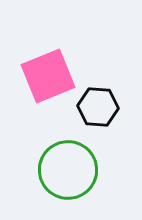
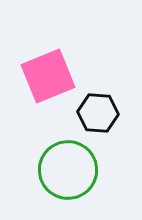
black hexagon: moved 6 px down
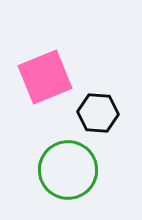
pink square: moved 3 px left, 1 px down
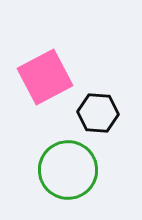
pink square: rotated 6 degrees counterclockwise
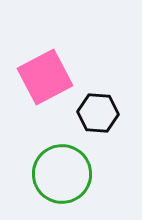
green circle: moved 6 px left, 4 px down
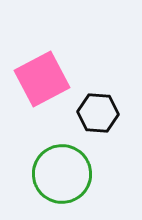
pink square: moved 3 px left, 2 px down
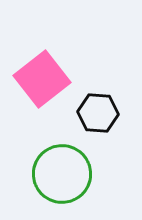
pink square: rotated 10 degrees counterclockwise
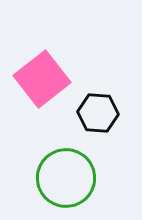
green circle: moved 4 px right, 4 px down
